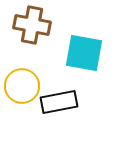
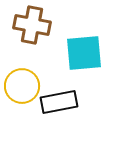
cyan square: rotated 15 degrees counterclockwise
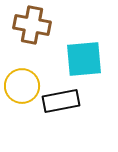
cyan square: moved 6 px down
black rectangle: moved 2 px right, 1 px up
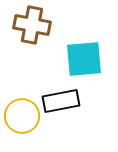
yellow circle: moved 30 px down
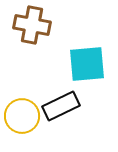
cyan square: moved 3 px right, 5 px down
black rectangle: moved 5 px down; rotated 15 degrees counterclockwise
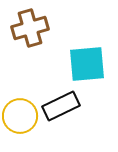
brown cross: moved 2 px left, 3 px down; rotated 27 degrees counterclockwise
yellow circle: moved 2 px left
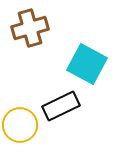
cyan square: rotated 33 degrees clockwise
yellow circle: moved 9 px down
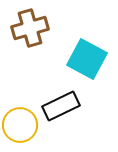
cyan square: moved 5 px up
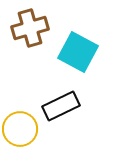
cyan square: moved 9 px left, 7 px up
yellow circle: moved 4 px down
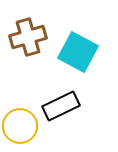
brown cross: moved 2 px left, 9 px down
yellow circle: moved 3 px up
